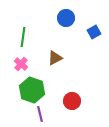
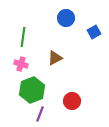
pink cross: rotated 24 degrees counterclockwise
green hexagon: rotated 20 degrees clockwise
purple line: rotated 35 degrees clockwise
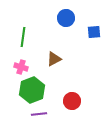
blue square: rotated 24 degrees clockwise
brown triangle: moved 1 px left, 1 px down
pink cross: moved 3 px down
purple line: moved 1 px left; rotated 63 degrees clockwise
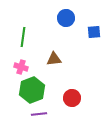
brown triangle: rotated 21 degrees clockwise
red circle: moved 3 px up
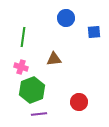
red circle: moved 7 px right, 4 px down
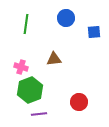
green line: moved 3 px right, 13 px up
green hexagon: moved 2 px left
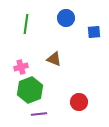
brown triangle: rotated 28 degrees clockwise
pink cross: rotated 32 degrees counterclockwise
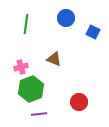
blue square: moved 1 px left; rotated 32 degrees clockwise
green hexagon: moved 1 px right, 1 px up
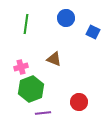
purple line: moved 4 px right, 1 px up
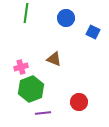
green line: moved 11 px up
